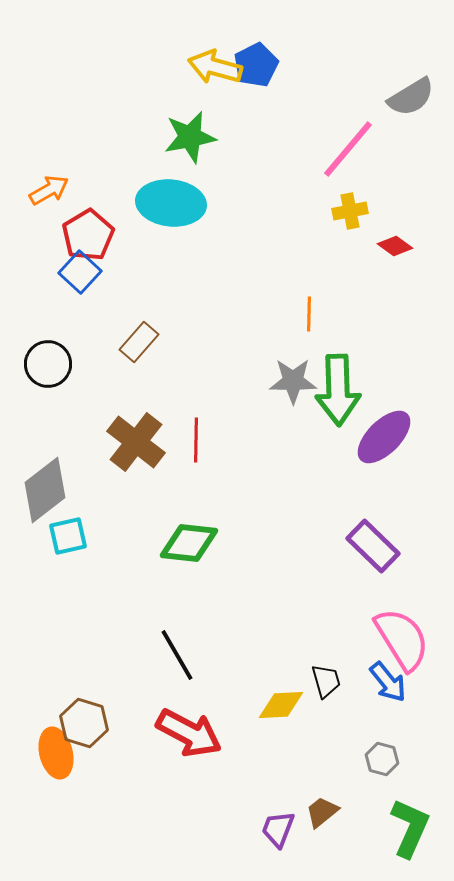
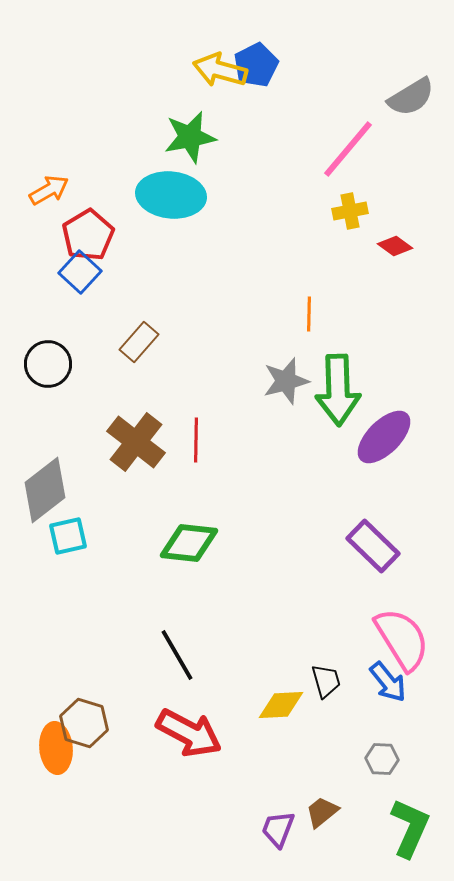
yellow arrow: moved 5 px right, 3 px down
cyan ellipse: moved 8 px up
gray star: moved 7 px left; rotated 15 degrees counterclockwise
orange ellipse: moved 5 px up; rotated 9 degrees clockwise
gray hexagon: rotated 12 degrees counterclockwise
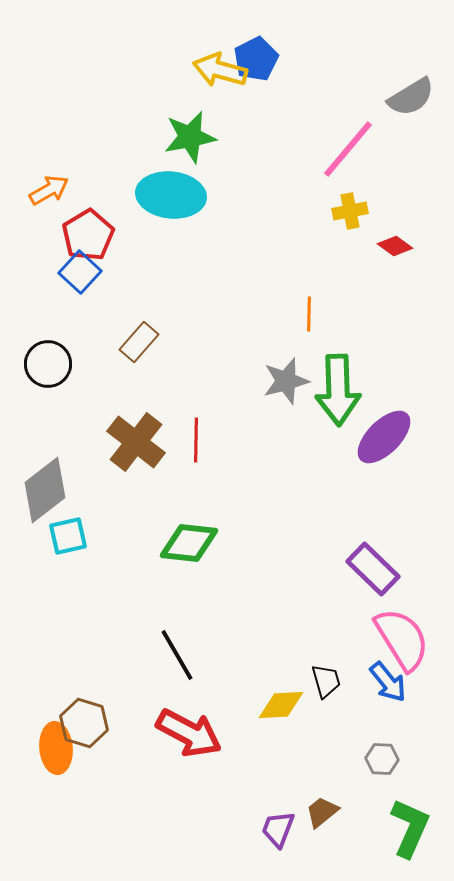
blue pentagon: moved 6 px up
purple rectangle: moved 23 px down
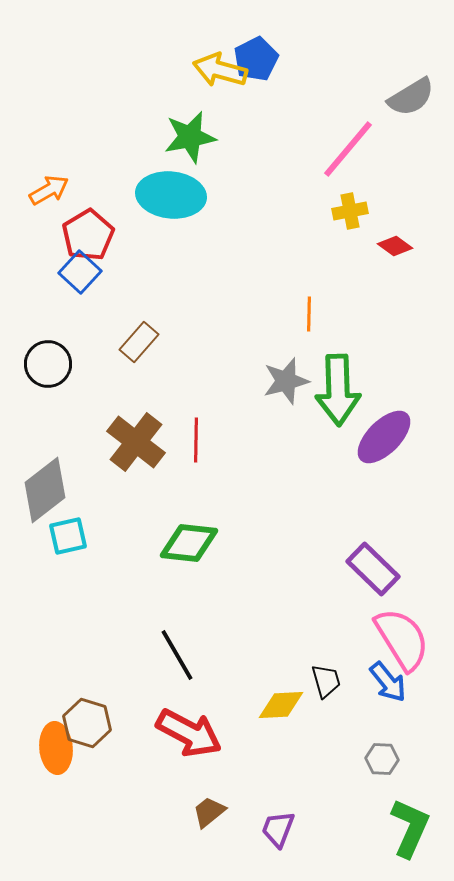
brown hexagon: moved 3 px right
brown trapezoid: moved 113 px left
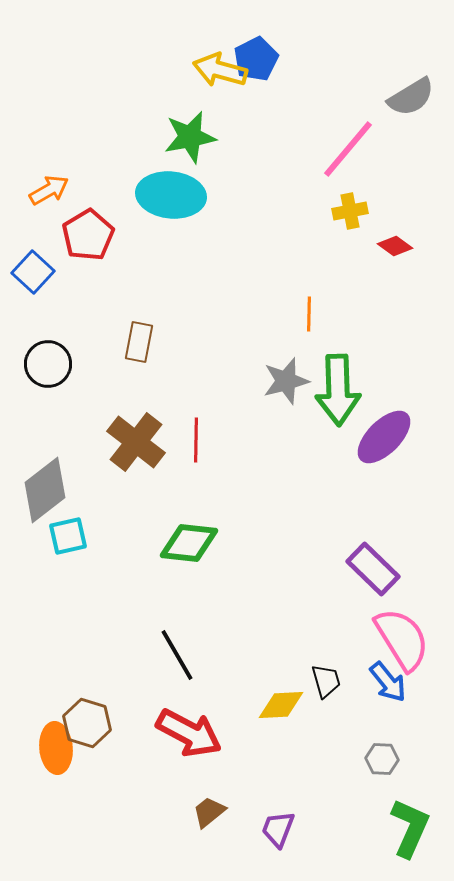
blue square: moved 47 px left
brown rectangle: rotated 30 degrees counterclockwise
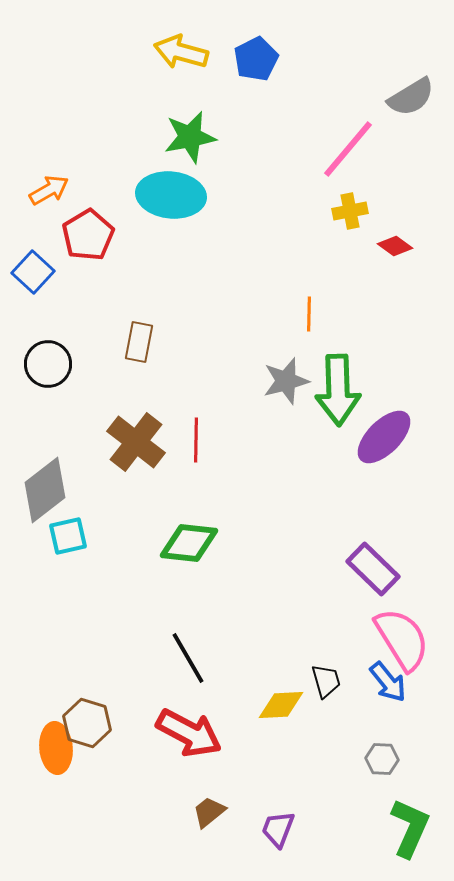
yellow arrow: moved 39 px left, 18 px up
black line: moved 11 px right, 3 px down
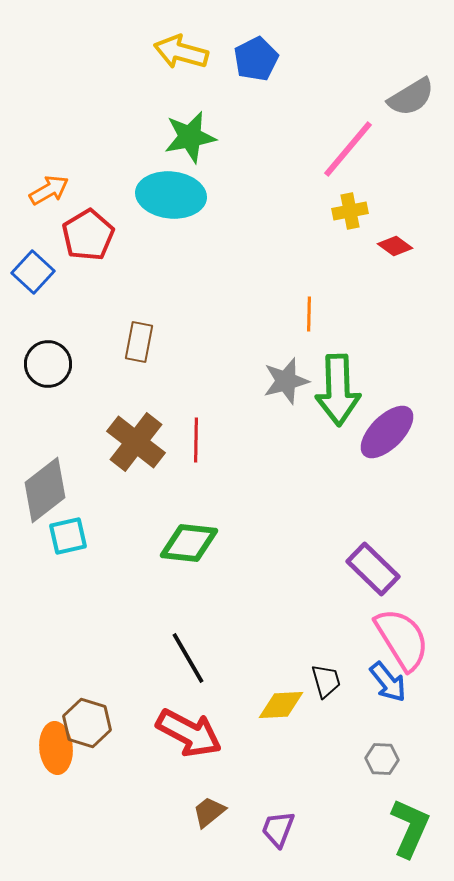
purple ellipse: moved 3 px right, 5 px up
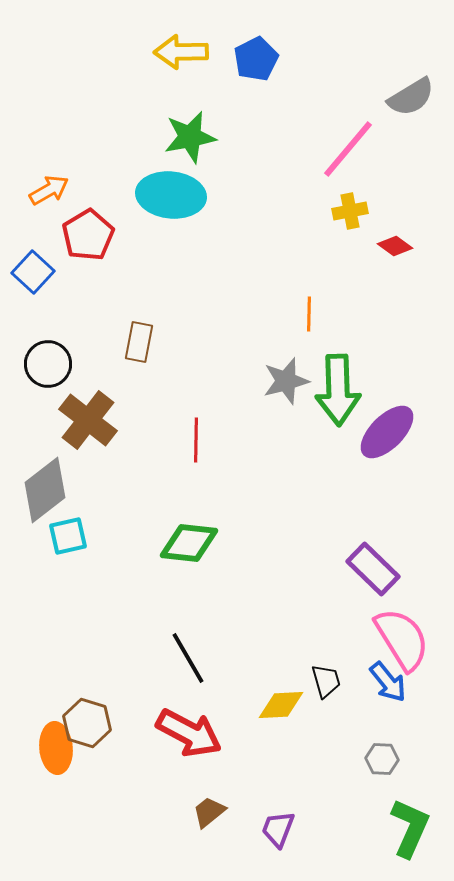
yellow arrow: rotated 16 degrees counterclockwise
brown cross: moved 48 px left, 22 px up
